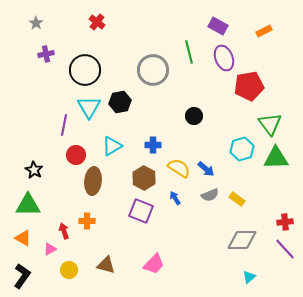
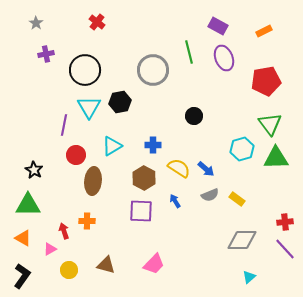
red pentagon at (249, 86): moved 17 px right, 5 px up
blue arrow at (175, 198): moved 3 px down
purple square at (141, 211): rotated 20 degrees counterclockwise
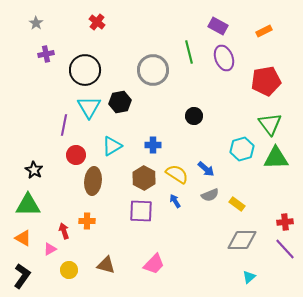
yellow semicircle at (179, 168): moved 2 px left, 6 px down
yellow rectangle at (237, 199): moved 5 px down
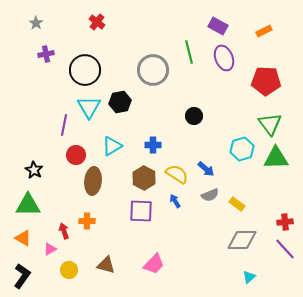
red pentagon at (266, 81): rotated 12 degrees clockwise
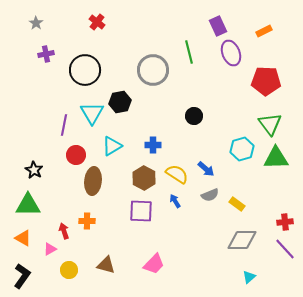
purple rectangle at (218, 26): rotated 36 degrees clockwise
purple ellipse at (224, 58): moved 7 px right, 5 px up
cyan triangle at (89, 107): moved 3 px right, 6 px down
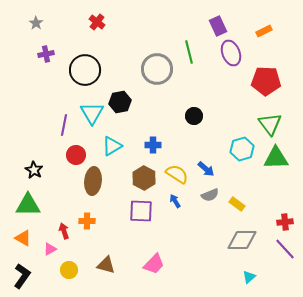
gray circle at (153, 70): moved 4 px right, 1 px up
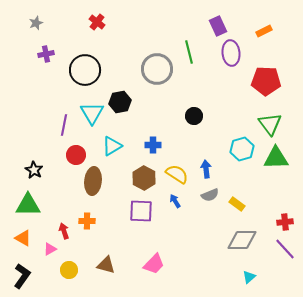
gray star at (36, 23): rotated 16 degrees clockwise
purple ellipse at (231, 53): rotated 15 degrees clockwise
blue arrow at (206, 169): rotated 138 degrees counterclockwise
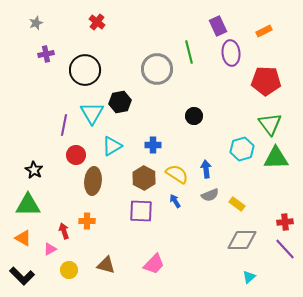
black L-shape at (22, 276): rotated 100 degrees clockwise
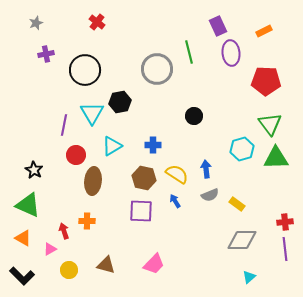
brown hexagon at (144, 178): rotated 15 degrees counterclockwise
green triangle at (28, 205): rotated 24 degrees clockwise
purple line at (285, 249): rotated 35 degrees clockwise
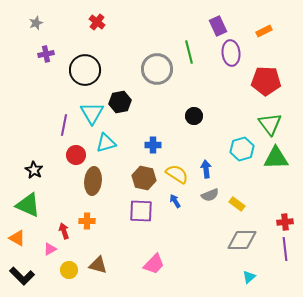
cyan triangle at (112, 146): moved 6 px left, 3 px up; rotated 15 degrees clockwise
orange triangle at (23, 238): moved 6 px left
brown triangle at (106, 265): moved 8 px left
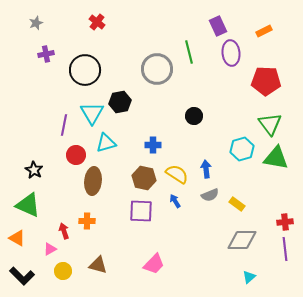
green triangle at (276, 158): rotated 12 degrees clockwise
yellow circle at (69, 270): moved 6 px left, 1 px down
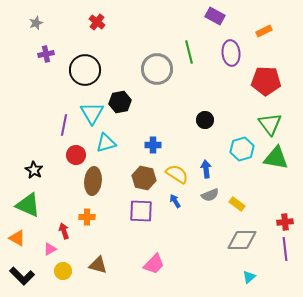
purple rectangle at (218, 26): moved 3 px left, 10 px up; rotated 36 degrees counterclockwise
black circle at (194, 116): moved 11 px right, 4 px down
orange cross at (87, 221): moved 4 px up
